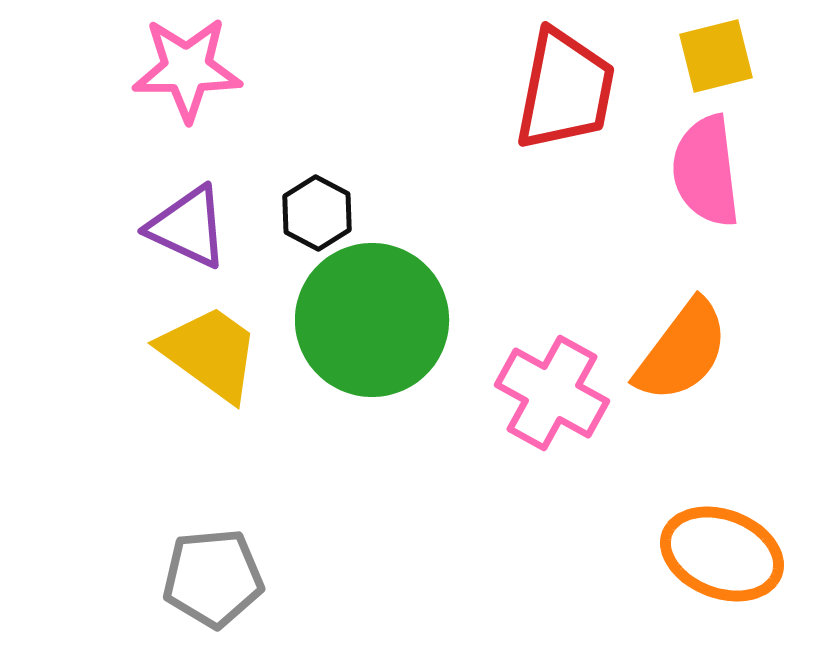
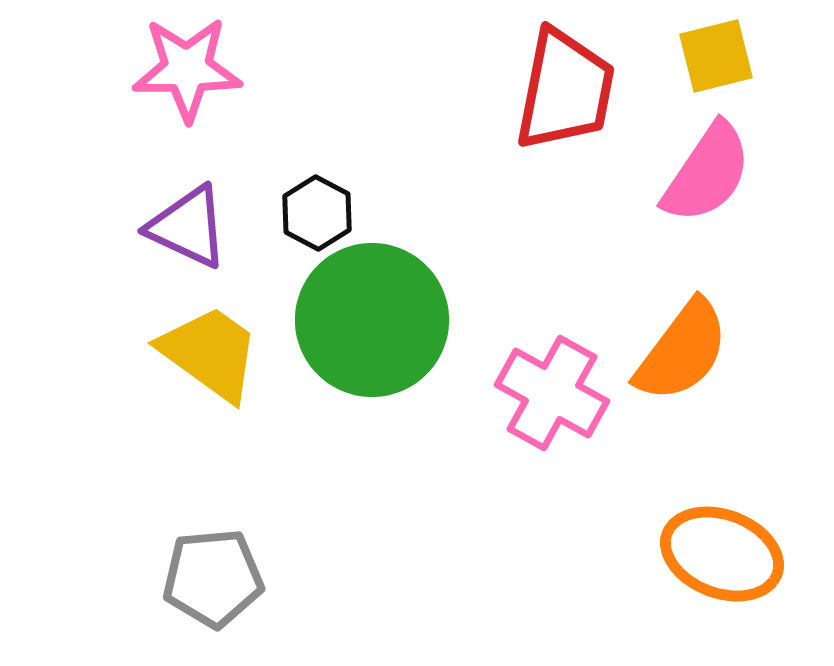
pink semicircle: moved 1 px right, 2 px down; rotated 139 degrees counterclockwise
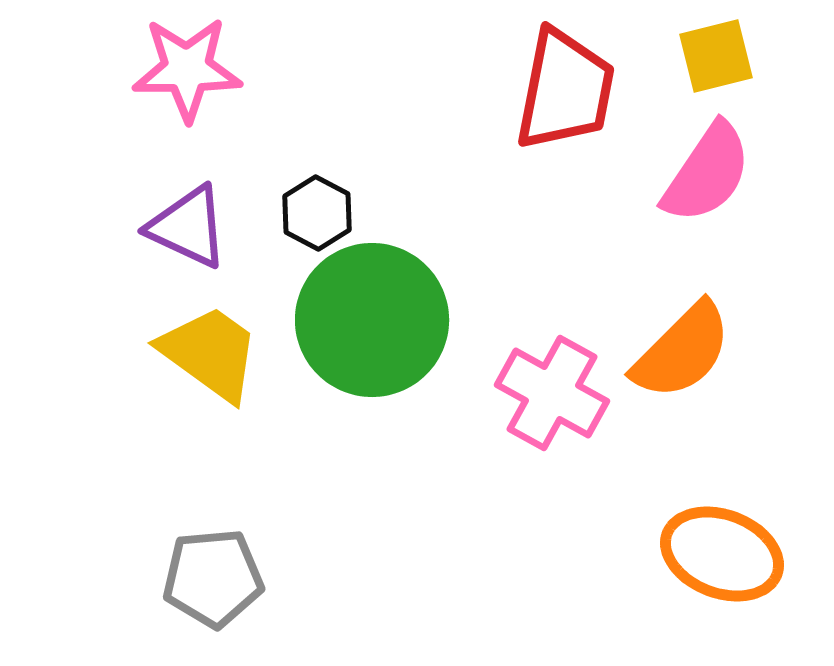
orange semicircle: rotated 8 degrees clockwise
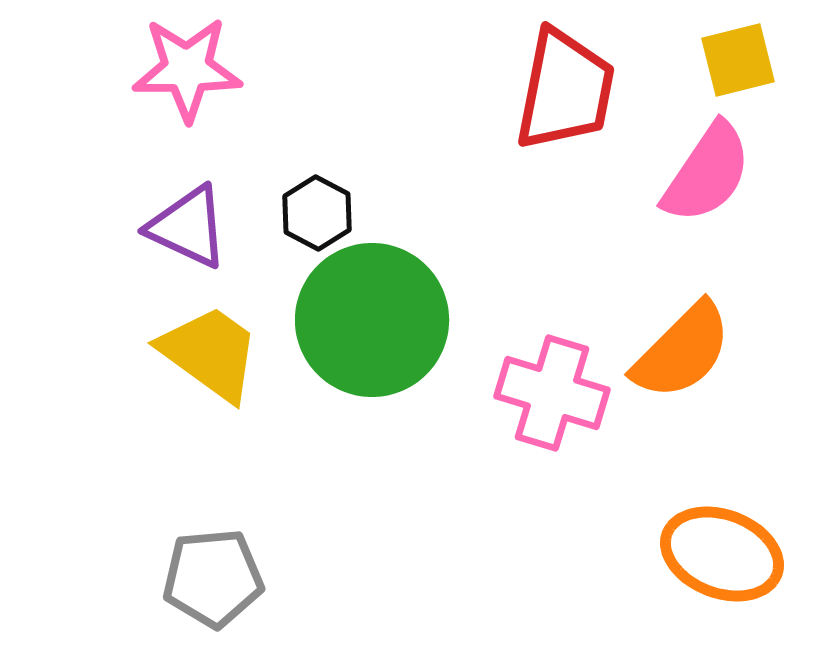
yellow square: moved 22 px right, 4 px down
pink cross: rotated 12 degrees counterclockwise
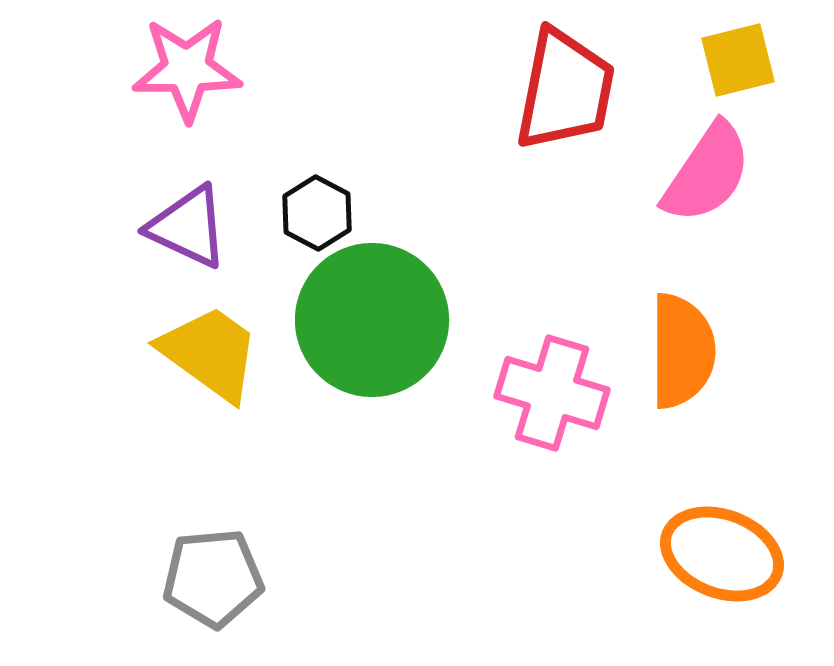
orange semicircle: rotated 45 degrees counterclockwise
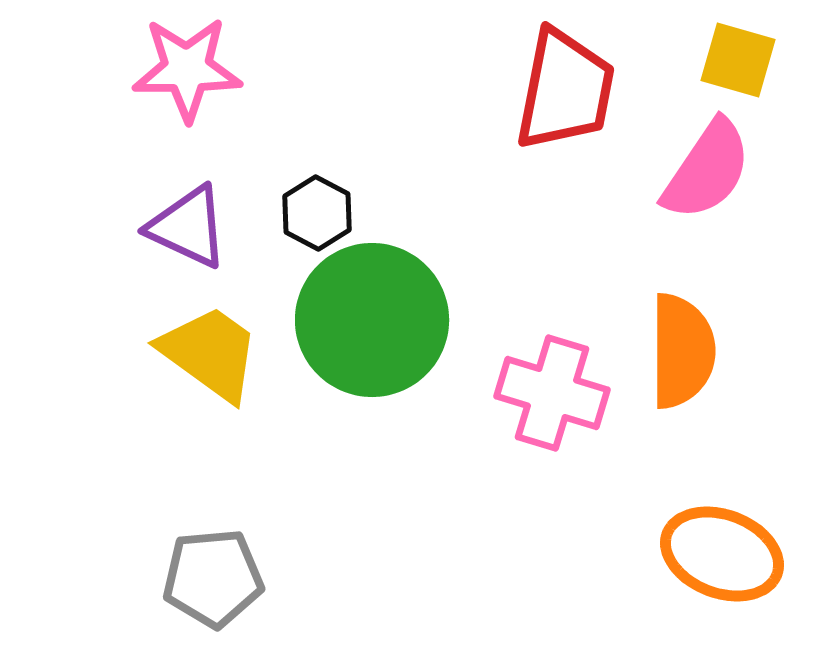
yellow square: rotated 30 degrees clockwise
pink semicircle: moved 3 px up
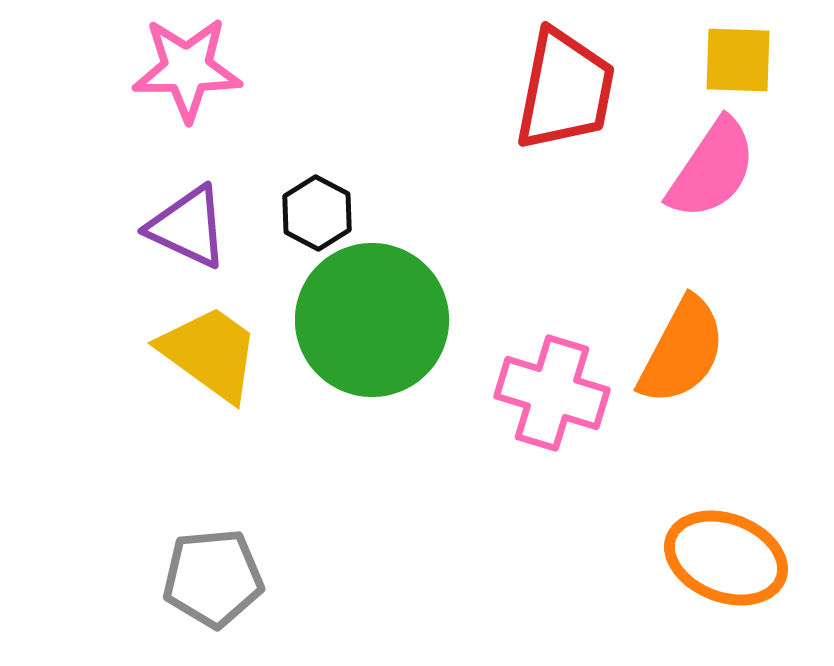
yellow square: rotated 14 degrees counterclockwise
pink semicircle: moved 5 px right, 1 px up
orange semicircle: rotated 28 degrees clockwise
orange ellipse: moved 4 px right, 4 px down
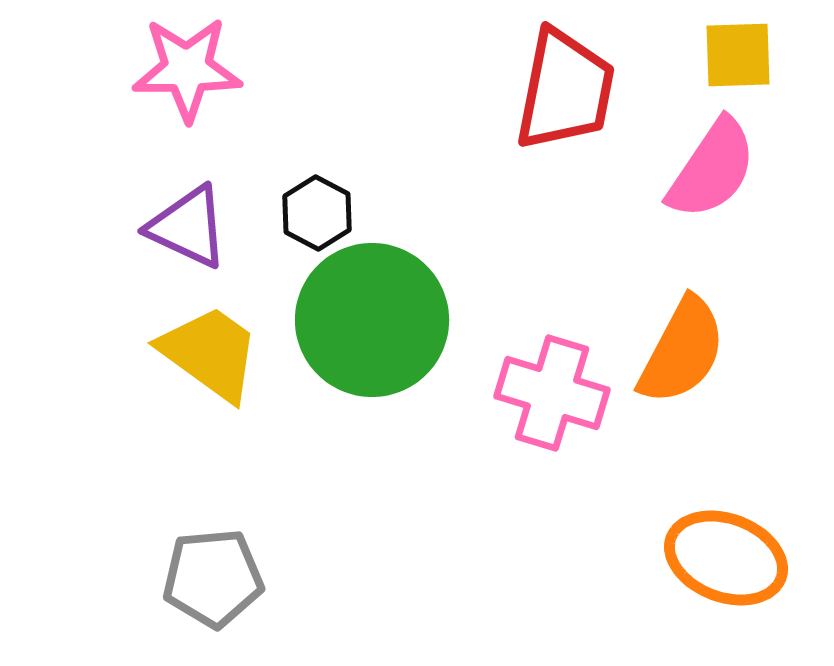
yellow square: moved 5 px up; rotated 4 degrees counterclockwise
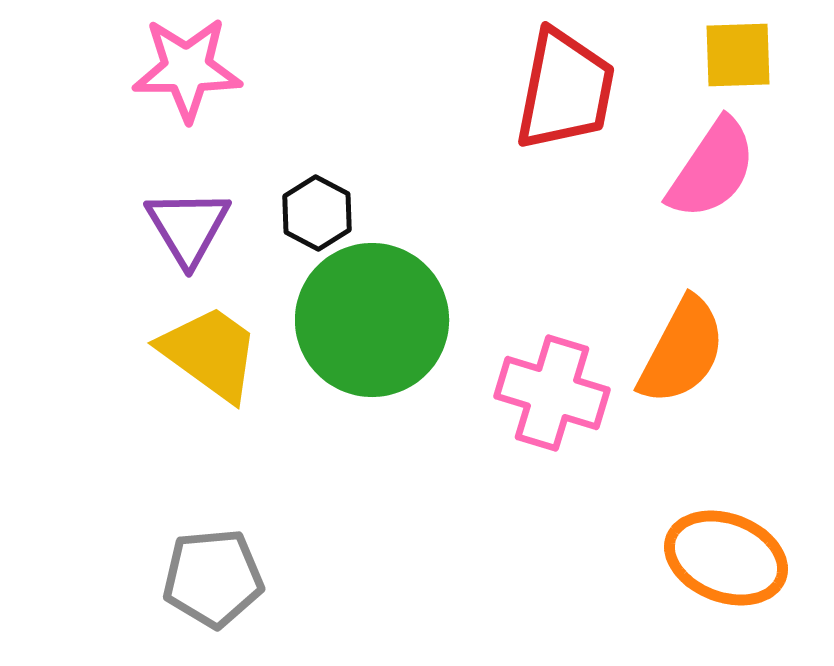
purple triangle: rotated 34 degrees clockwise
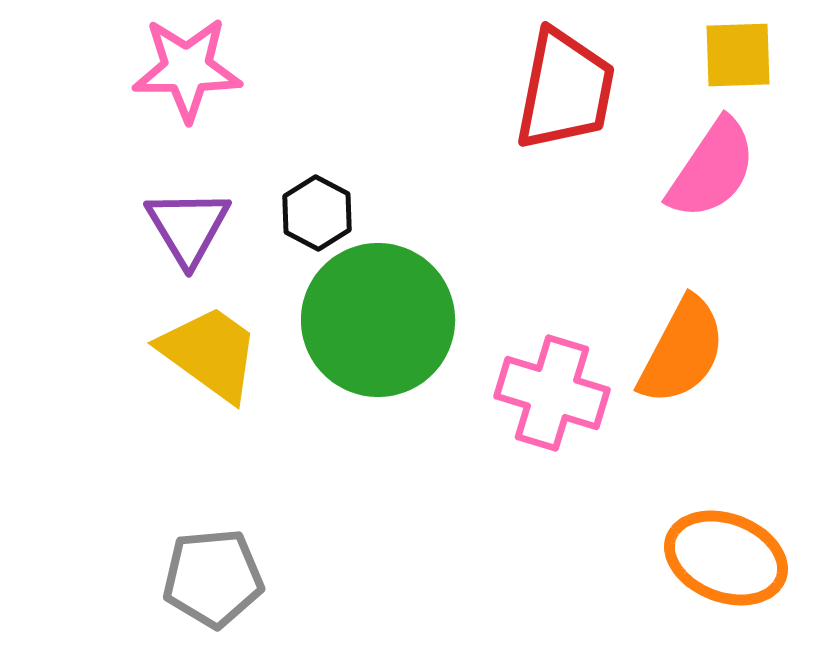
green circle: moved 6 px right
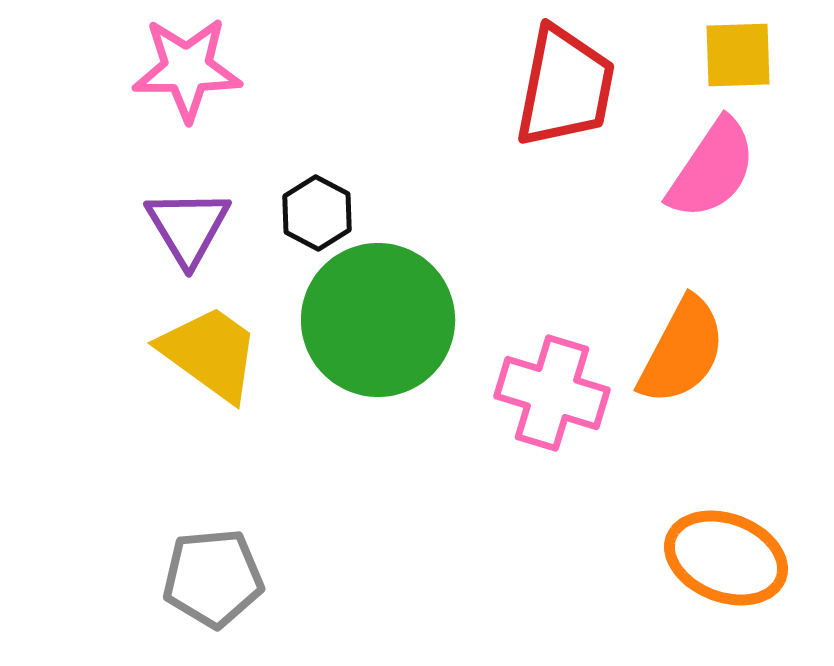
red trapezoid: moved 3 px up
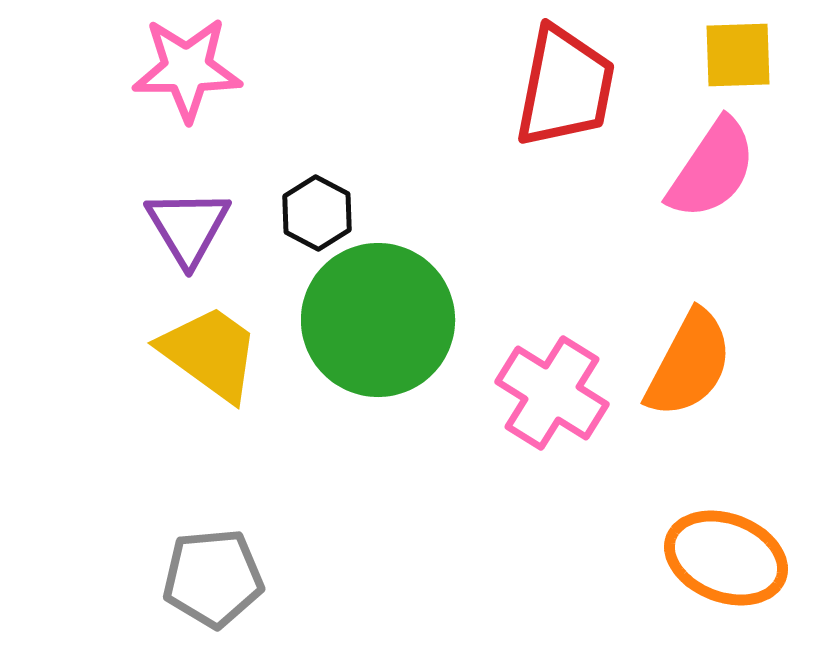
orange semicircle: moved 7 px right, 13 px down
pink cross: rotated 15 degrees clockwise
